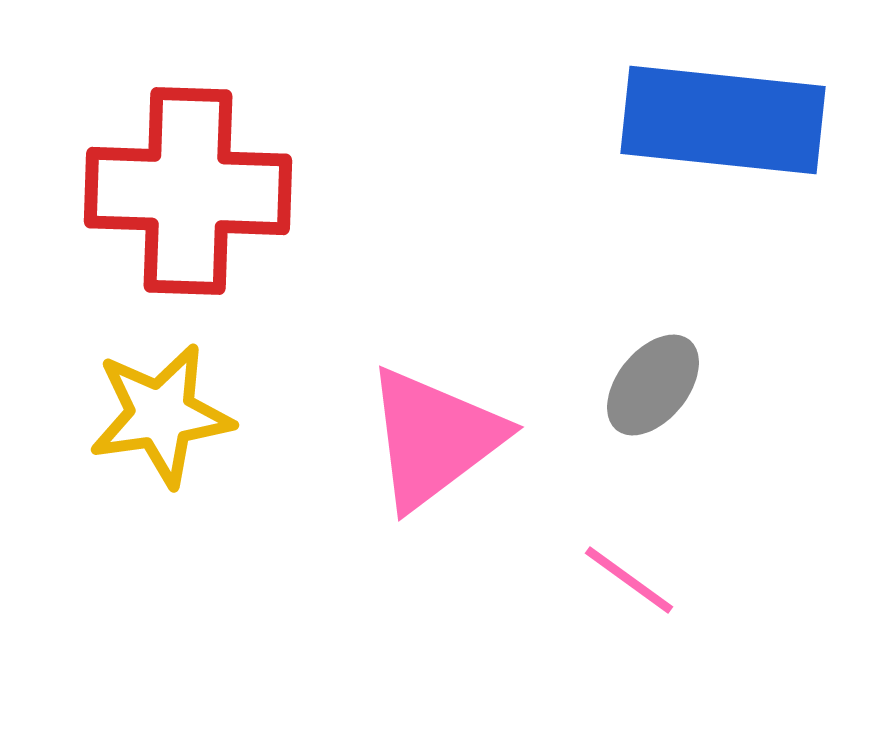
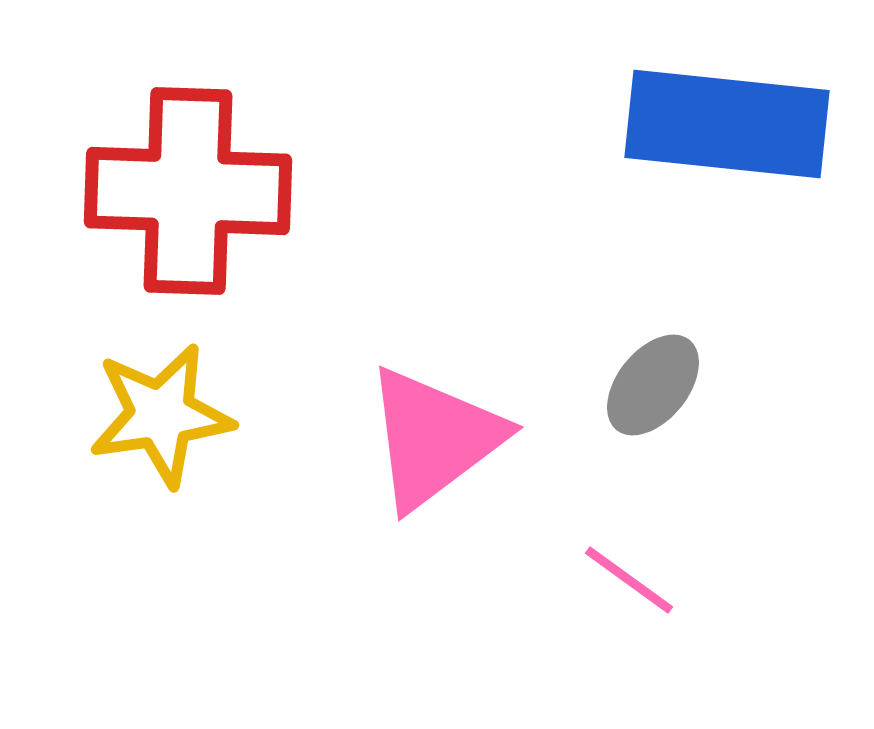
blue rectangle: moved 4 px right, 4 px down
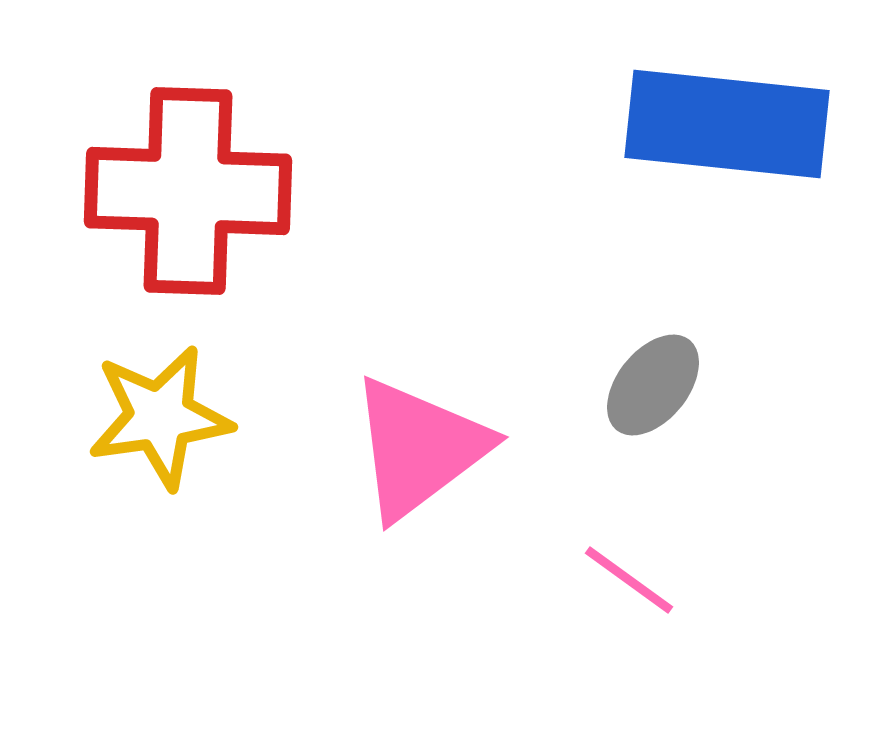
yellow star: moved 1 px left, 2 px down
pink triangle: moved 15 px left, 10 px down
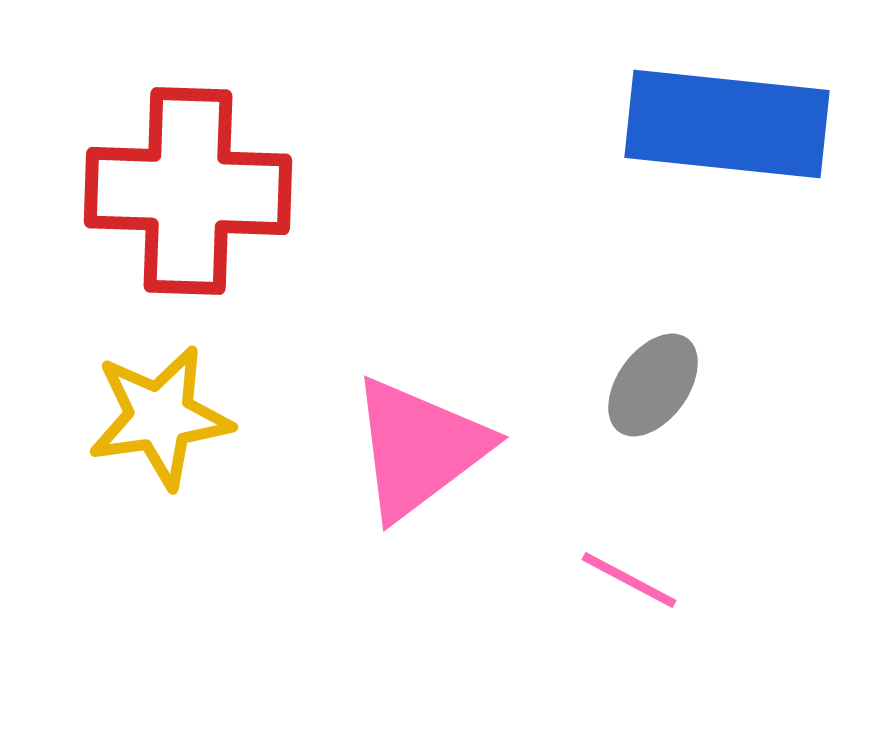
gray ellipse: rotated 3 degrees counterclockwise
pink line: rotated 8 degrees counterclockwise
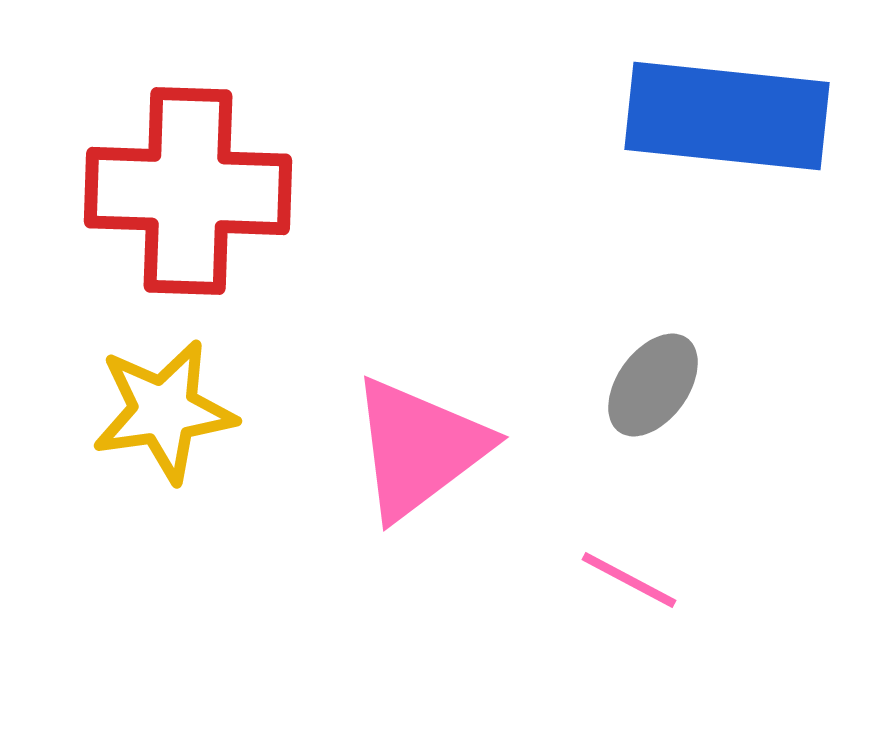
blue rectangle: moved 8 px up
yellow star: moved 4 px right, 6 px up
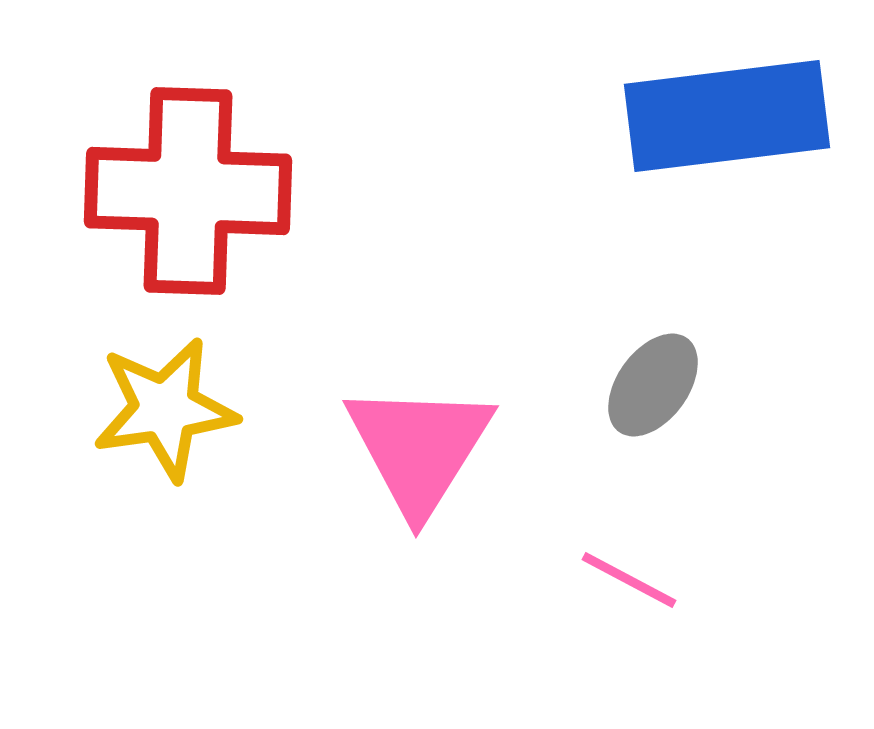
blue rectangle: rotated 13 degrees counterclockwise
yellow star: moved 1 px right, 2 px up
pink triangle: rotated 21 degrees counterclockwise
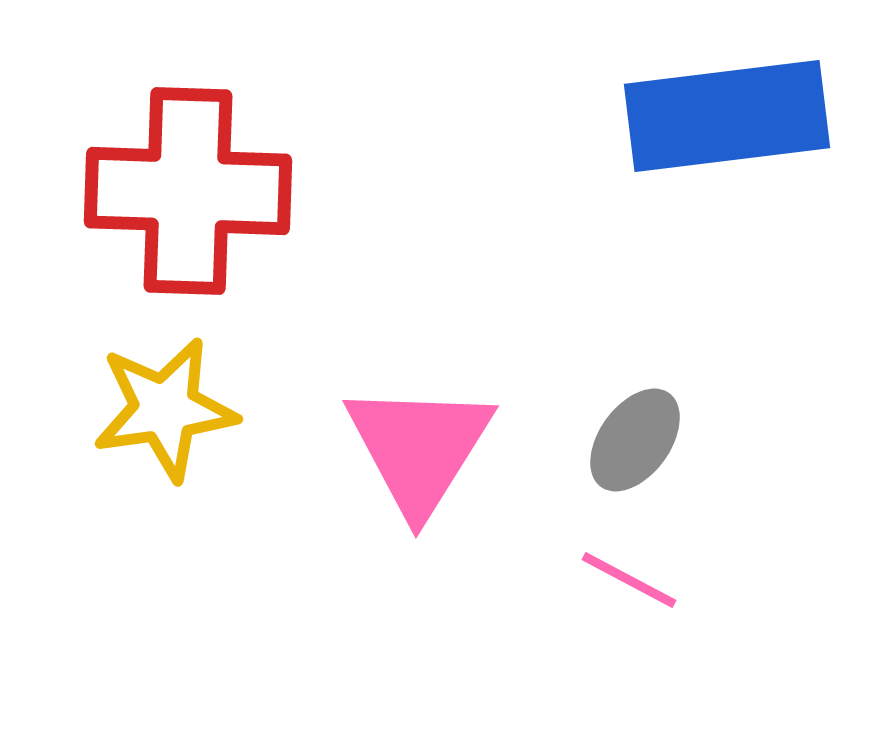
gray ellipse: moved 18 px left, 55 px down
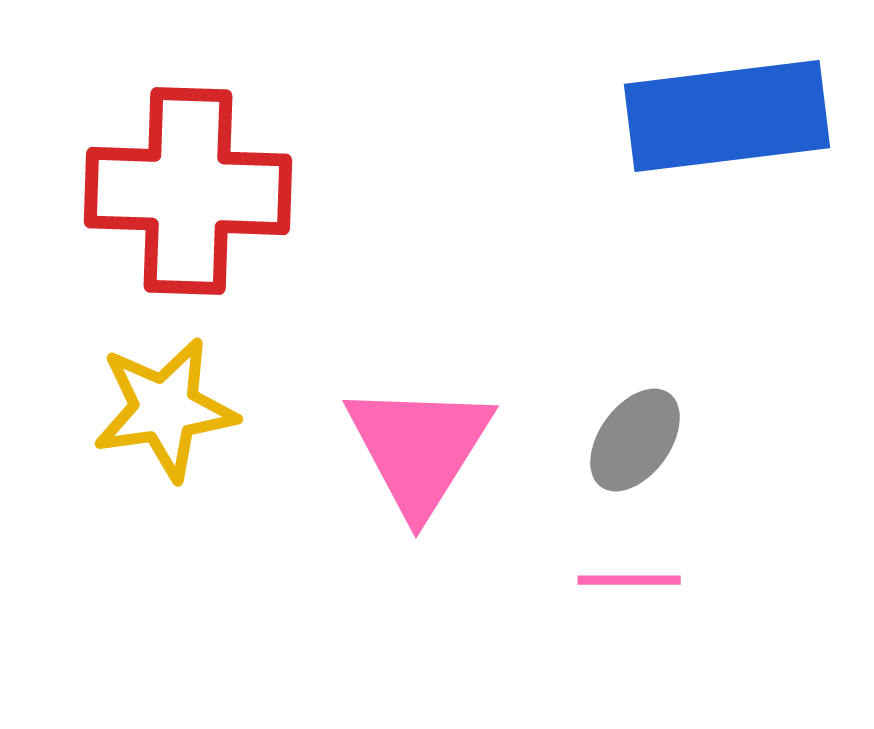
pink line: rotated 28 degrees counterclockwise
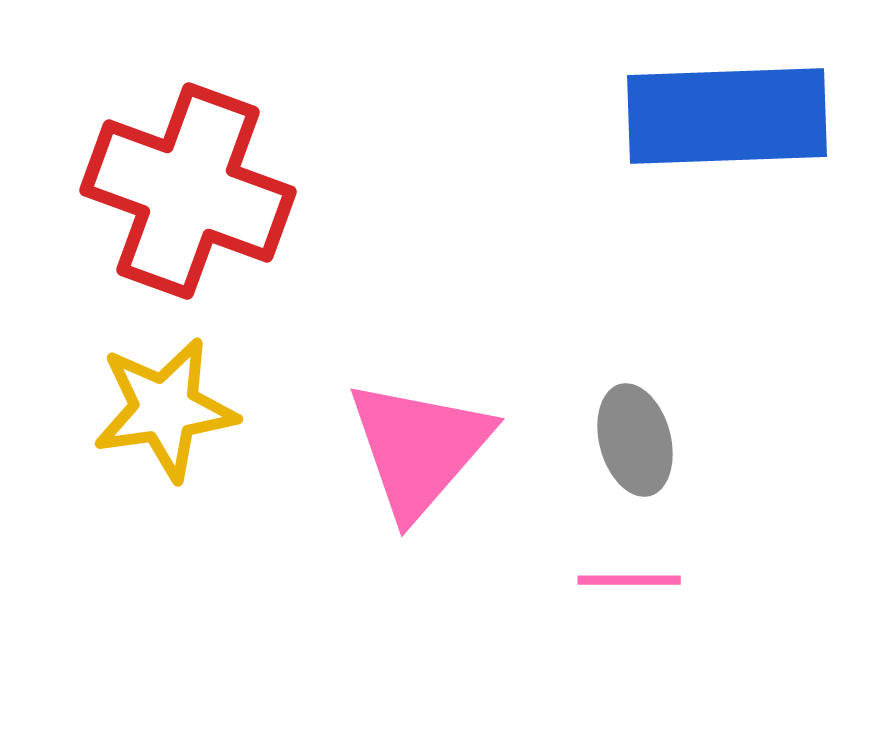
blue rectangle: rotated 5 degrees clockwise
red cross: rotated 18 degrees clockwise
gray ellipse: rotated 51 degrees counterclockwise
pink triangle: rotated 9 degrees clockwise
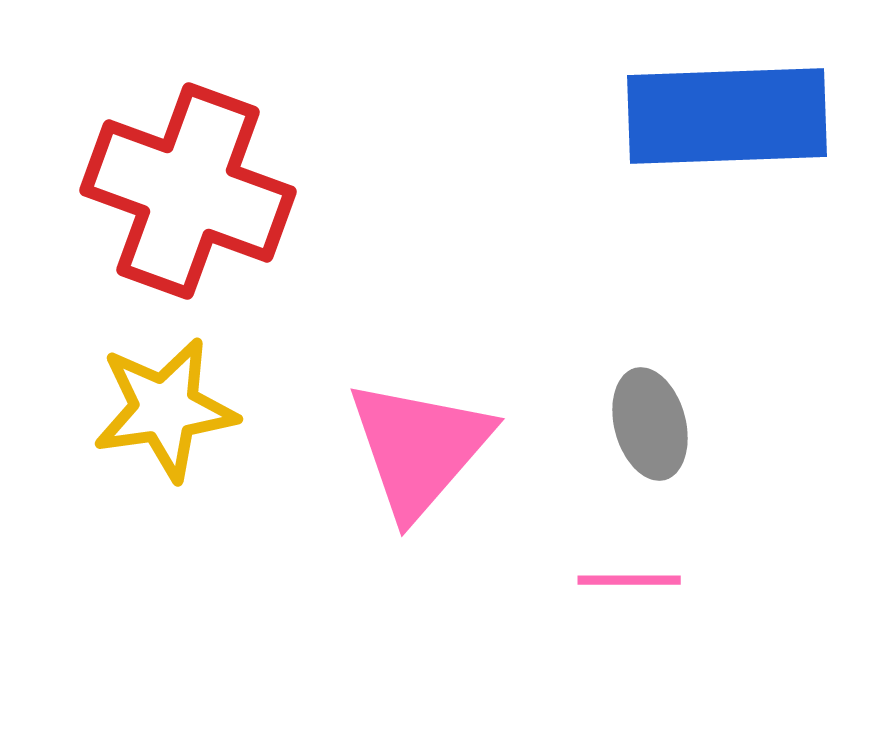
gray ellipse: moved 15 px right, 16 px up
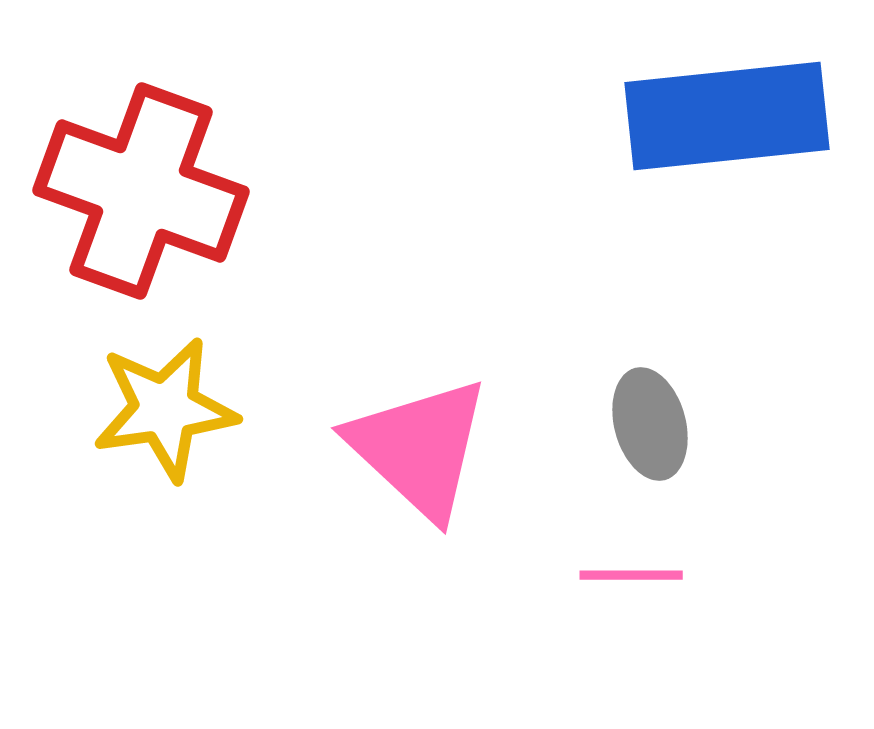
blue rectangle: rotated 4 degrees counterclockwise
red cross: moved 47 px left
pink triangle: rotated 28 degrees counterclockwise
pink line: moved 2 px right, 5 px up
